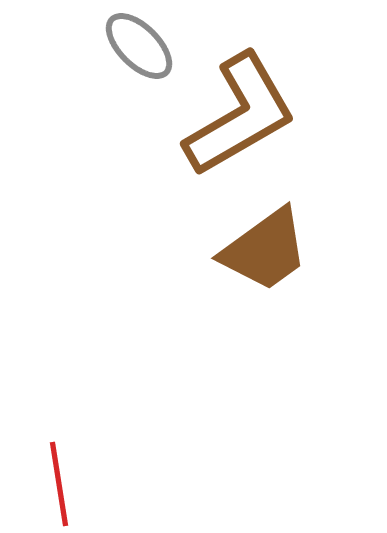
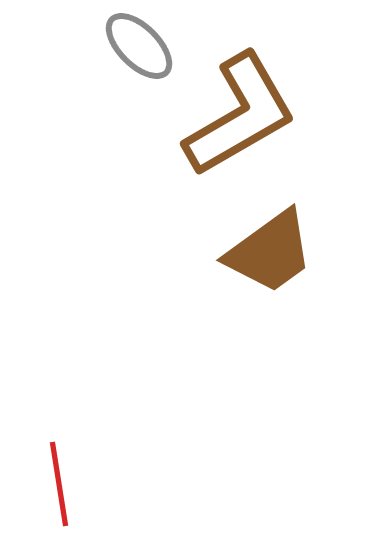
brown trapezoid: moved 5 px right, 2 px down
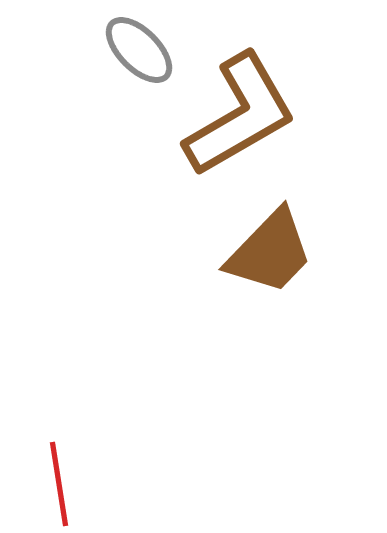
gray ellipse: moved 4 px down
brown trapezoid: rotated 10 degrees counterclockwise
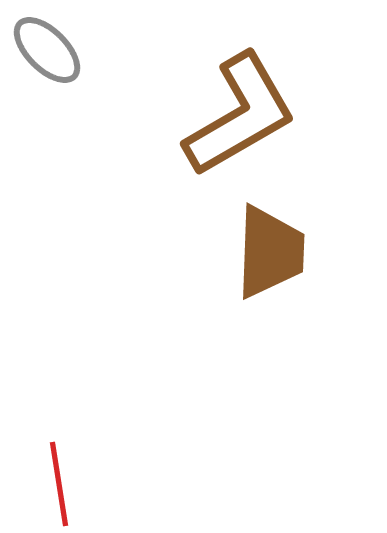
gray ellipse: moved 92 px left
brown trapezoid: rotated 42 degrees counterclockwise
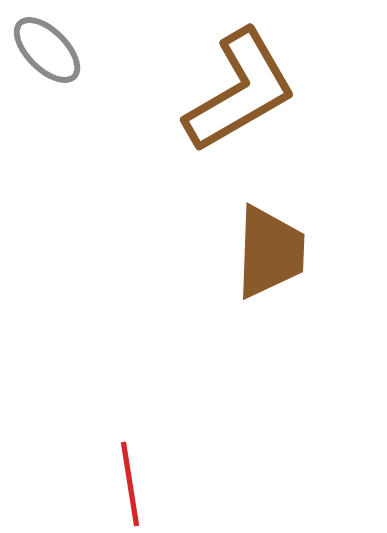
brown L-shape: moved 24 px up
red line: moved 71 px right
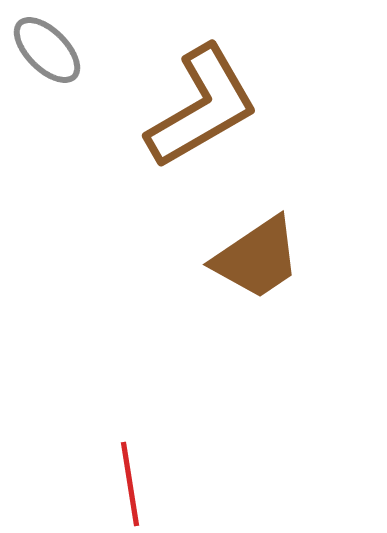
brown L-shape: moved 38 px left, 16 px down
brown trapezoid: moved 13 px left, 6 px down; rotated 54 degrees clockwise
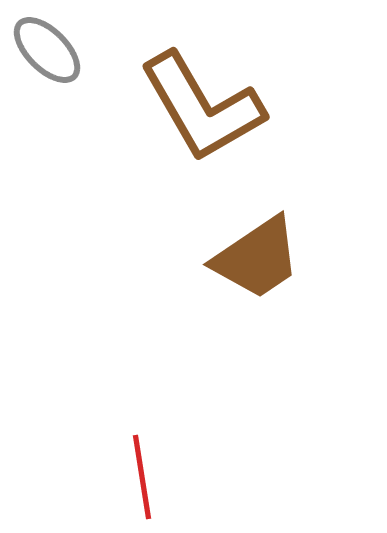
brown L-shape: rotated 90 degrees clockwise
red line: moved 12 px right, 7 px up
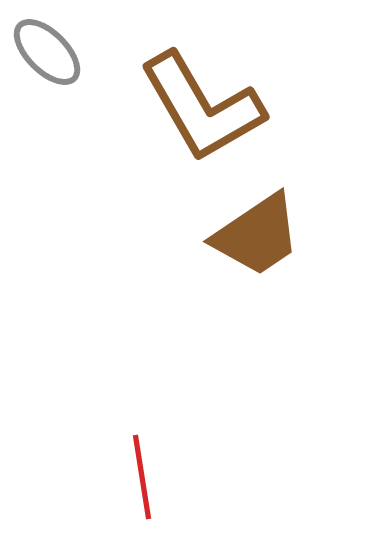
gray ellipse: moved 2 px down
brown trapezoid: moved 23 px up
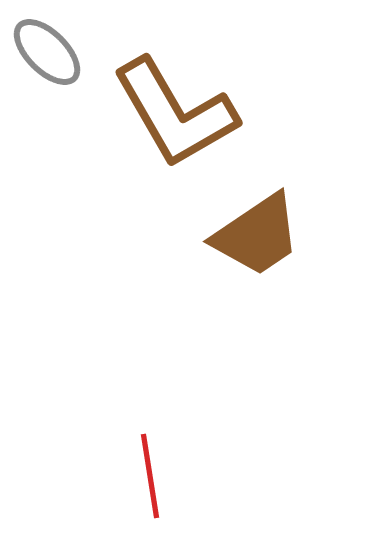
brown L-shape: moved 27 px left, 6 px down
red line: moved 8 px right, 1 px up
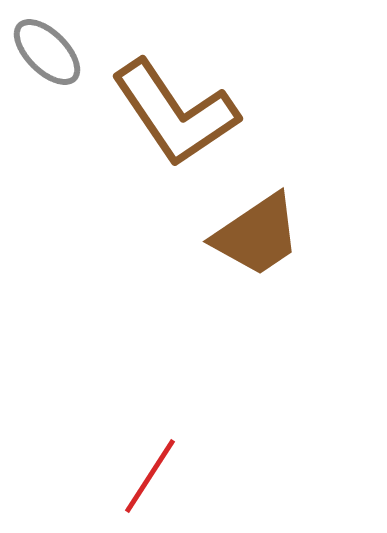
brown L-shape: rotated 4 degrees counterclockwise
red line: rotated 42 degrees clockwise
